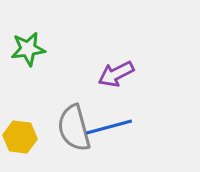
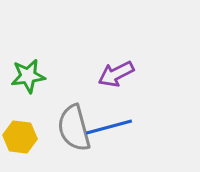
green star: moved 27 px down
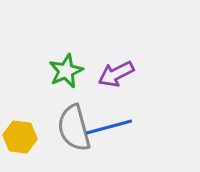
green star: moved 38 px right, 5 px up; rotated 16 degrees counterclockwise
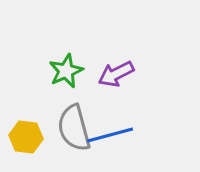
blue line: moved 1 px right, 8 px down
yellow hexagon: moved 6 px right
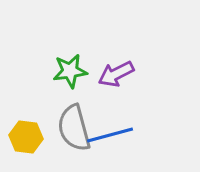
green star: moved 4 px right; rotated 16 degrees clockwise
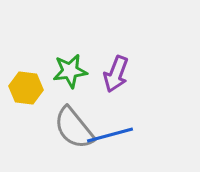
purple arrow: rotated 42 degrees counterclockwise
gray semicircle: rotated 24 degrees counterclockwise
yellow hexagon: moved 49 px up
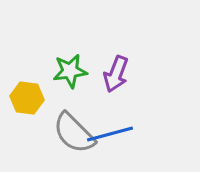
yellow hexagon: moved 1 px right, 10 px down
gray semicircle: moved 5 px down; rotated 6 degrees counterclockwise
blue line: moved 1 px up
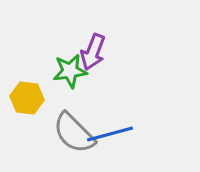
purple arrow: moved 23 px left, 22 px up
